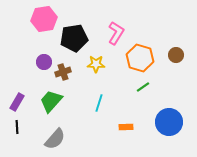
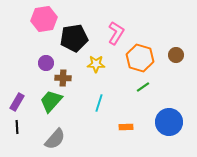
purple circle: moved 2 px right, 1 px down
brown cross: moved 6 px down; rotated 21 degrees clockwise
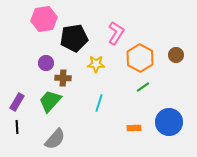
orange hexagon: rotated 12 degrees clockwise
green trapezoid: moved 1 px left
orange rectangle: moved 8 px right, 1 px down
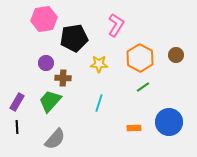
pink L-shape: moved 8 px up
yellow star: moved 3 px right
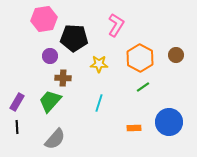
black pentagon: rotated 12 degrees clockwise
purple circle: moved 4 px right, 7 px up
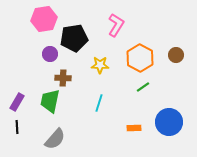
black pentagon: rotated 12 degrees counterclockwise
purple circle: moved 2 px up
yellow star: moved 1 px right, 1 px down
green trapezoid: rotated 30 degrees counterclockwise
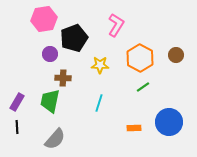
black pentagon: rotated 12 degrees counterclockwise
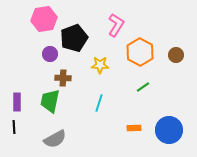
orange hexagon: moved 6 px up
purple rectangle: rotated 30 degrees counterclockwise
blue circle: moved 8 px down
black line: moved 3 px left
gray semicircle: rotated 20 degrees clockwise
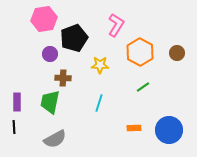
brown circle: moved 1 px right, 2 px up
green trapezoid: moved 1 px down
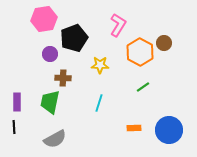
pink L-shape: moved 2 px right
brown circle: moved 13 px left, 10 px up
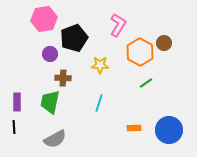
green line: moved 3 px right, 4 px up
